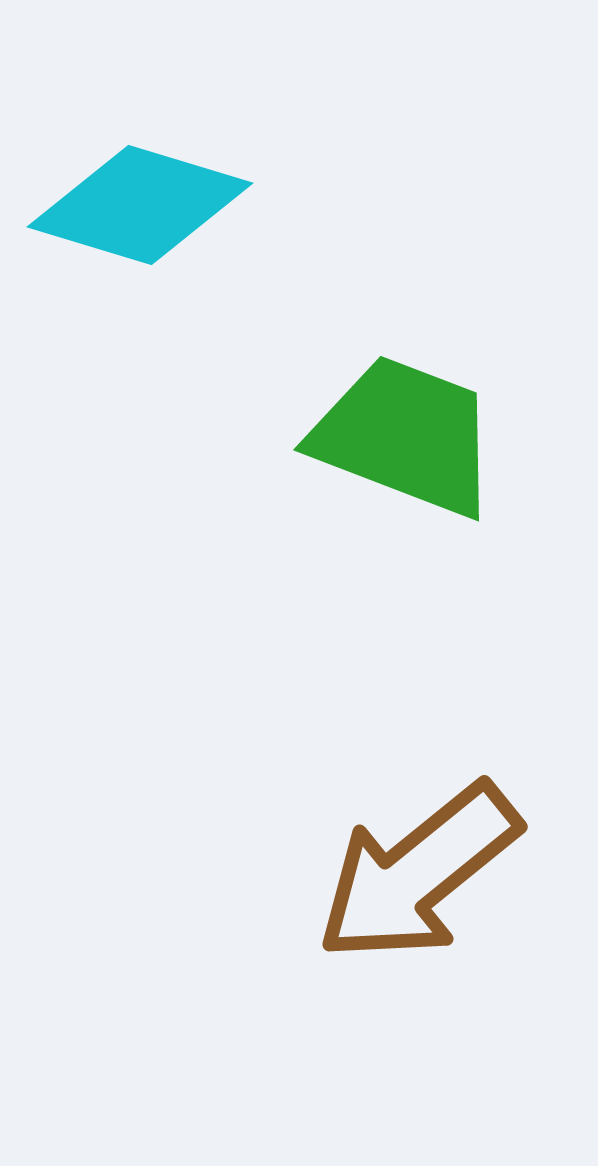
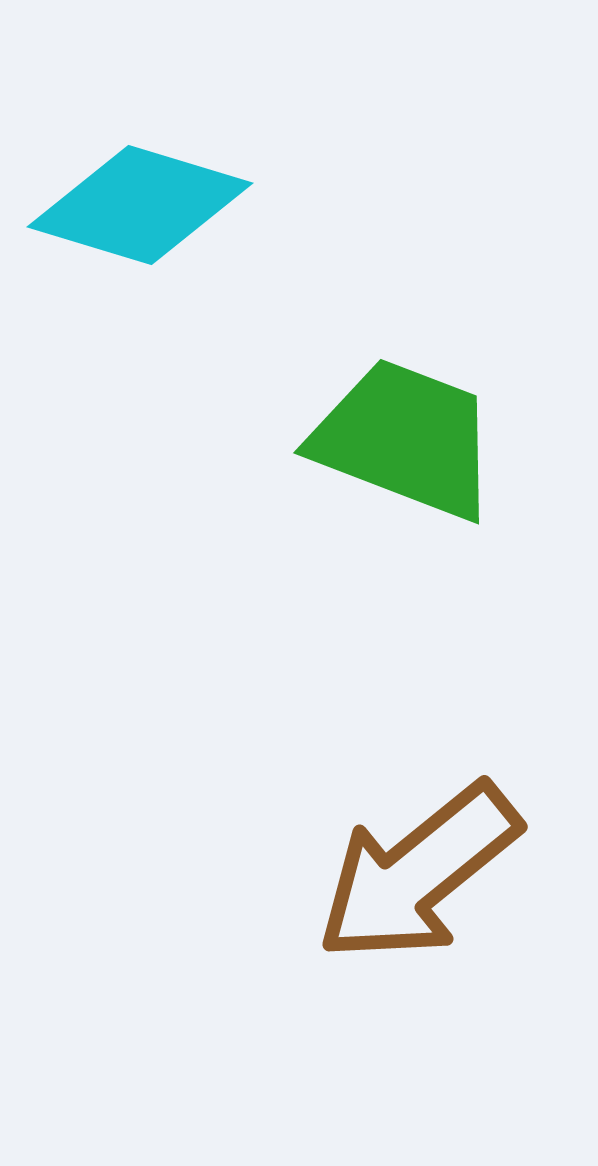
green trapezoid: moved 3 px down
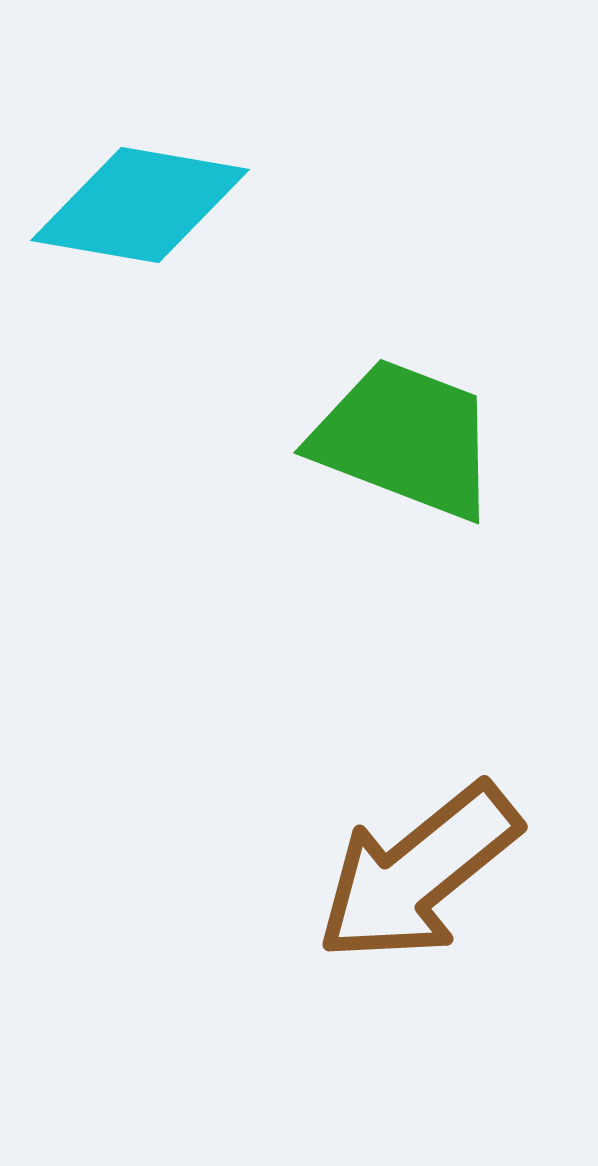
cyan diamond: rotated 7 degrees counterclockwise
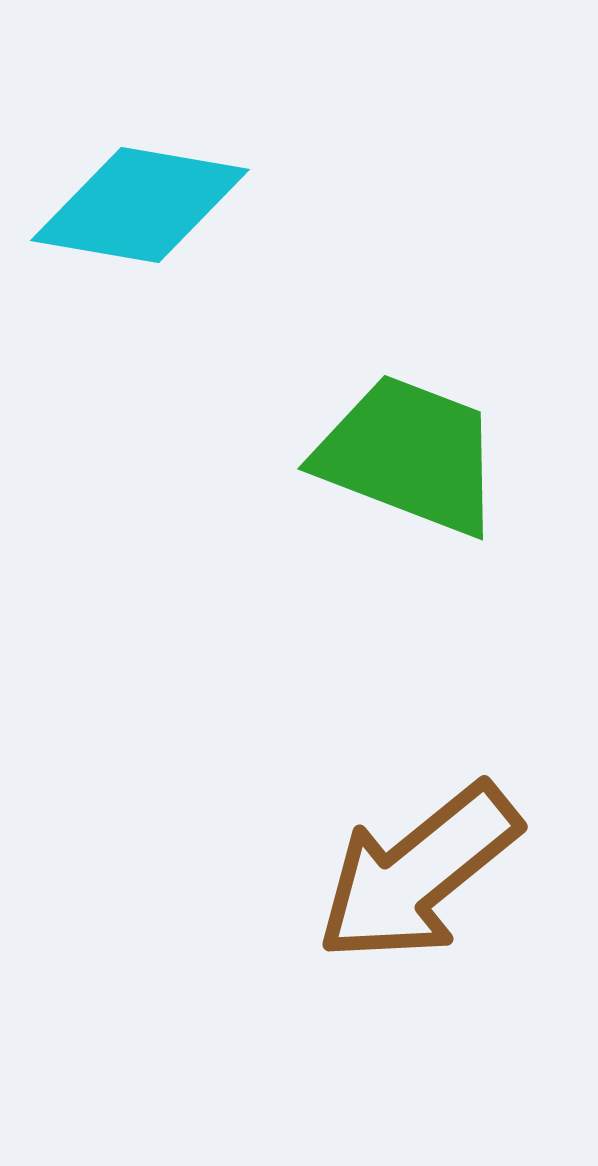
green trapezoid: moved 4 px right, 16 px down
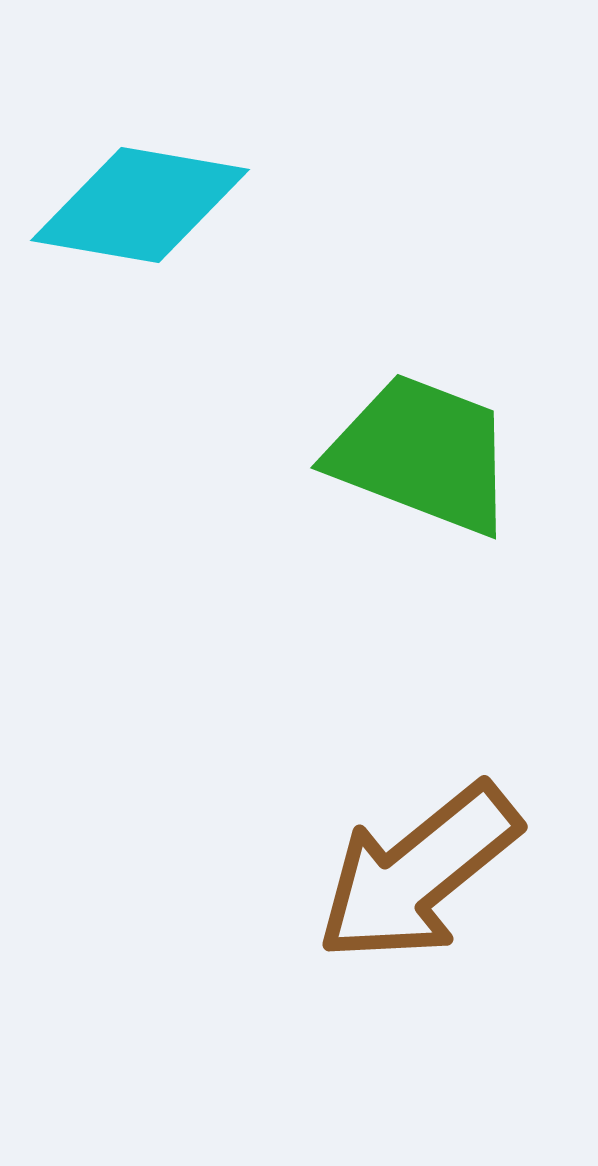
green trapezoid: moved 13 px right, 1 px up
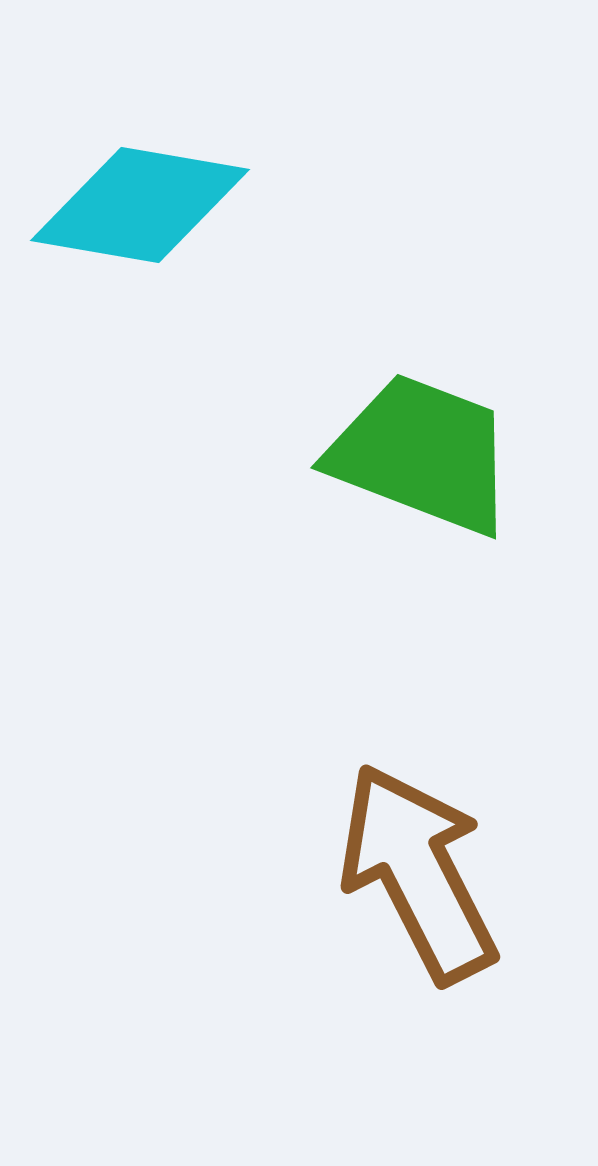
brown arrow: rotated 102 degrees clockwise
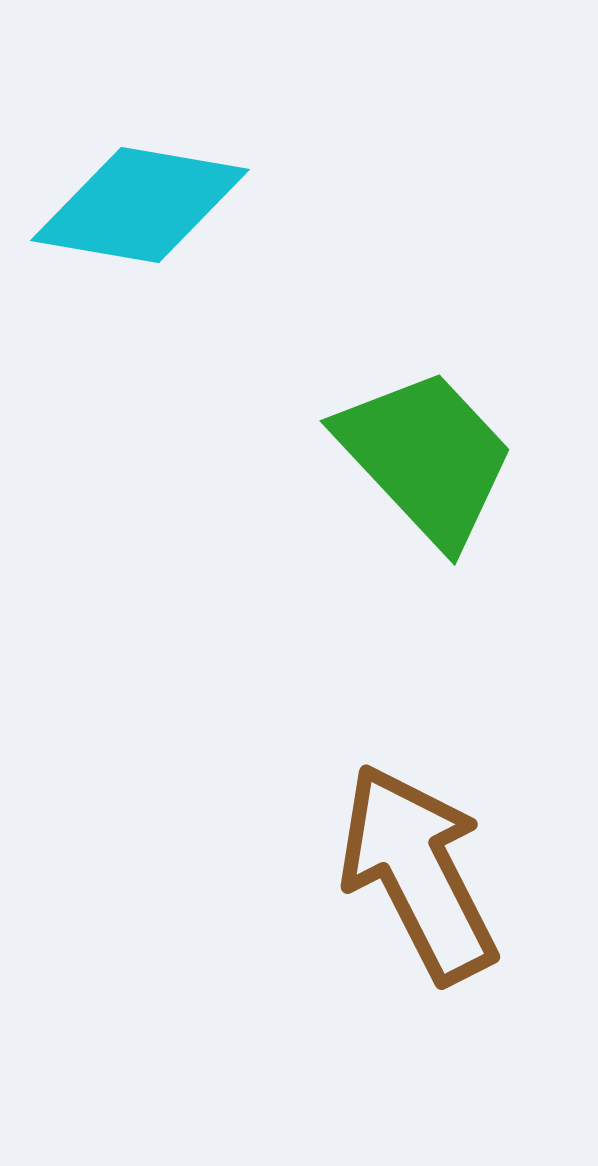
green trapezoid: moved 4 px right, 3 px down; rotated 26 degrees clockwise
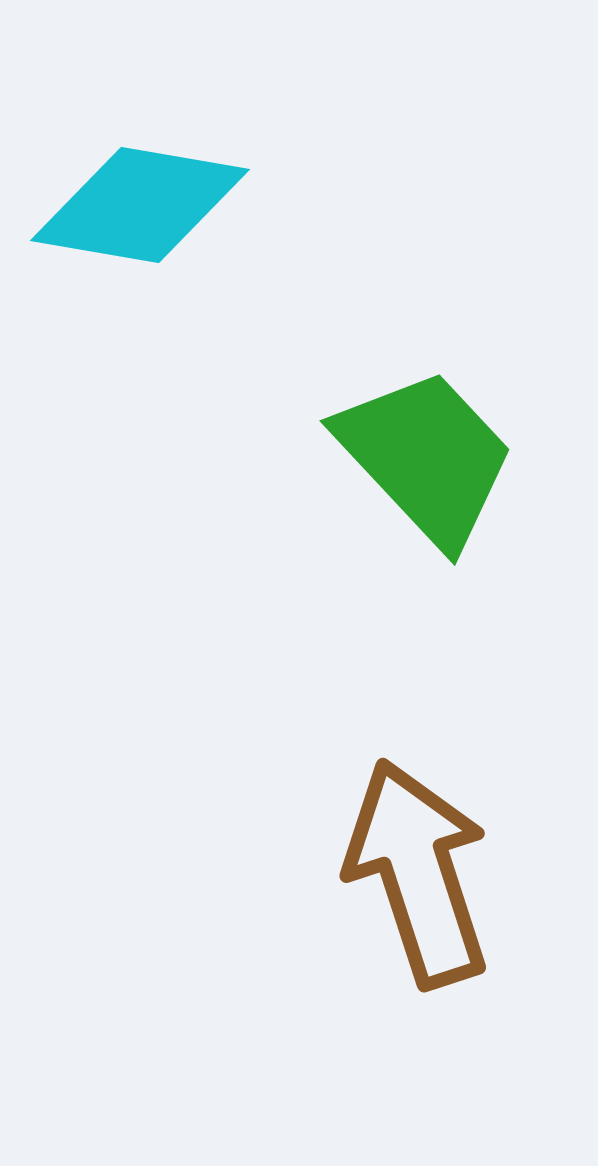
brown arrow: rotated 9 degrees clockwise
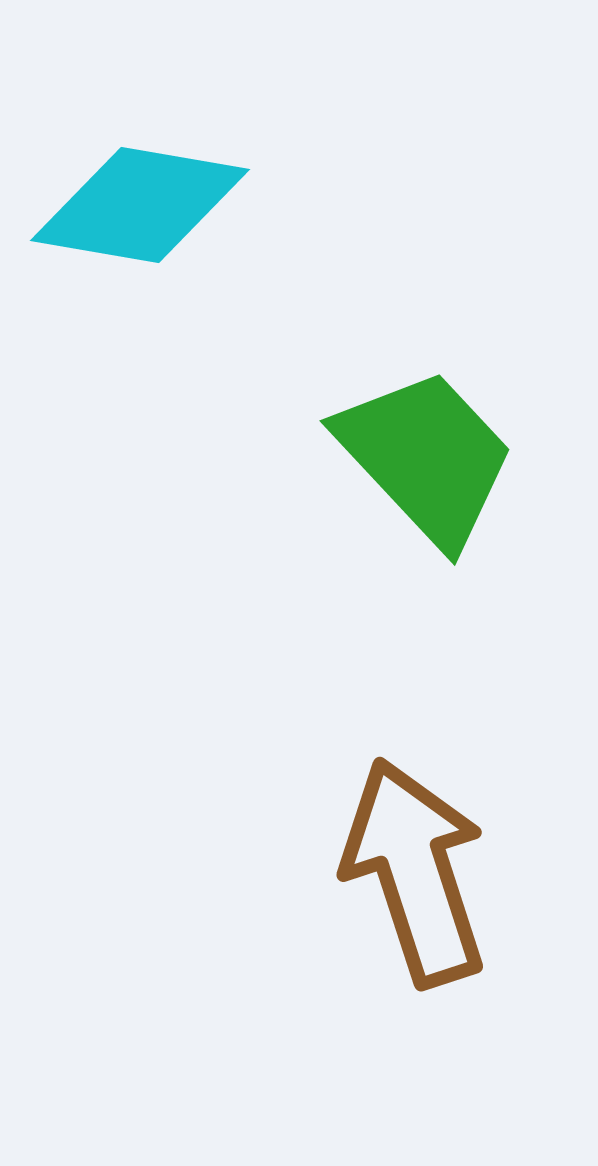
brown arrow: moved 3 px left, 1 px up
